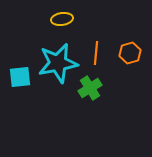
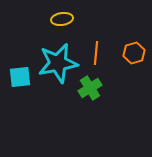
orange hexagon: moved 4 px right
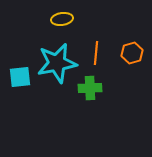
orange hexagon: moved 2 px left
cyan star: moved 1 px left
green cross: rotated 30 degrees clockwise
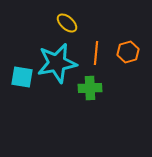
yellow ellipse: moved 5 px right, 4 px down; rotated 50 degrees clockwise
orange hexagon: moved 4 px left, 1 px up
cyan square: moved 2 px right; rotated 15 degrees clockwise
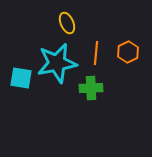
yellow ellipse: rotated 25 degrees clockwise
orange hexagon: rotated 10 degrees counterclockwise
cyan square: moved 1 px left, 1 px down
green cross: moved 1 px right
